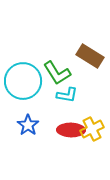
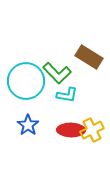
brown rectangle: moved 1 px left, 1 px down
green L-shape: rotated 12 degrees counterclockwise
cyan circle: moved 3 px right
yellow cross: moved 1 px down
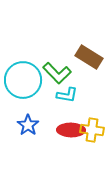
cyan circle: moved 3 px left, 1 px up
yellow cross: rotated 35 degrees clockwise
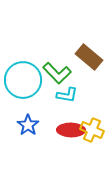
brown rectangle: rotated 8 degrees clockwise
yellow cross: rotated 15 degrees clockwise
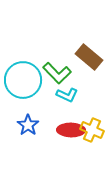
cyan L-shape: rotated 15 degrees clockwise
